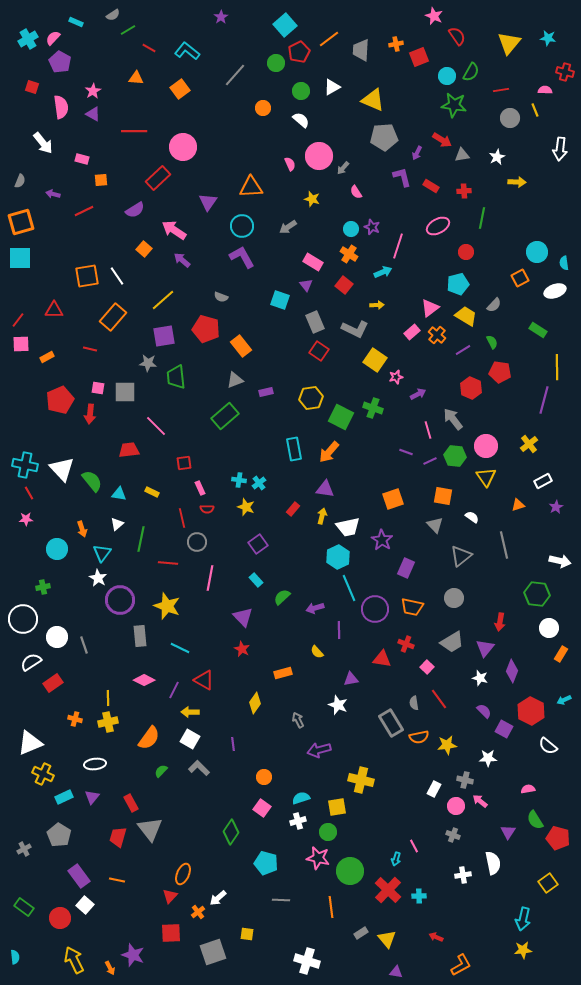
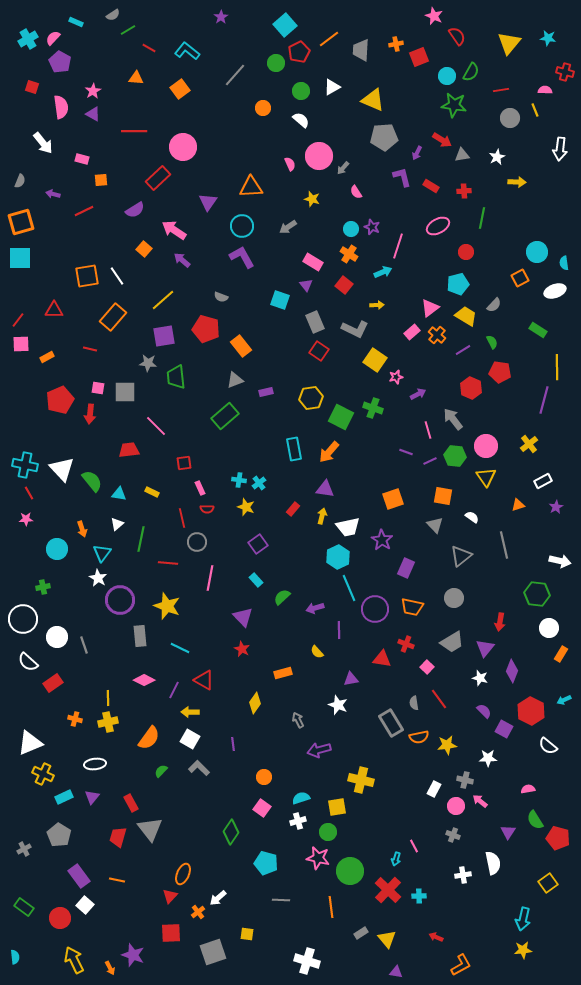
white semicircle at (31, 662): moved 3 px left; rotated 105 degrees counterclockwise
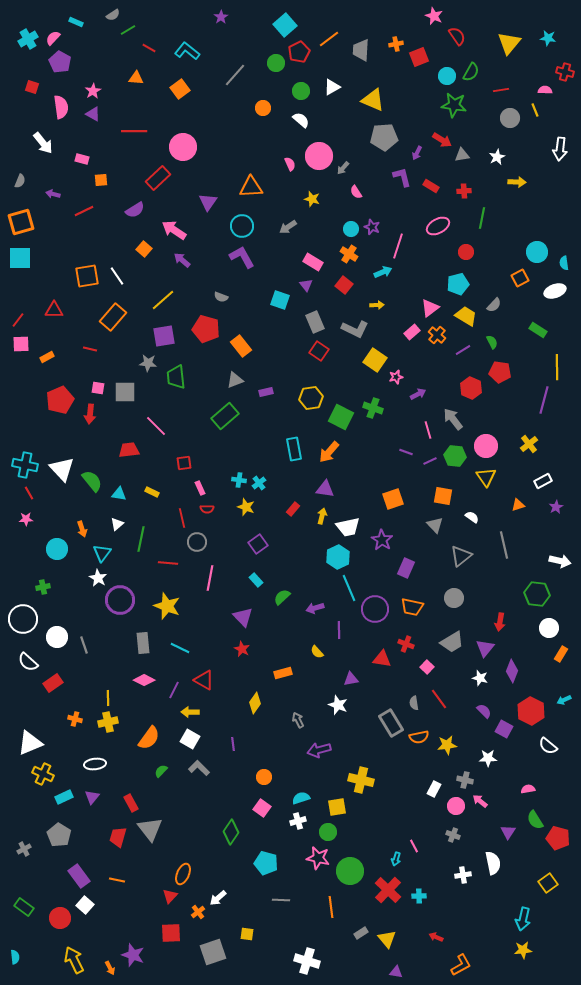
gray rectangle at (140, 636): moved 3 px right, 7 px down
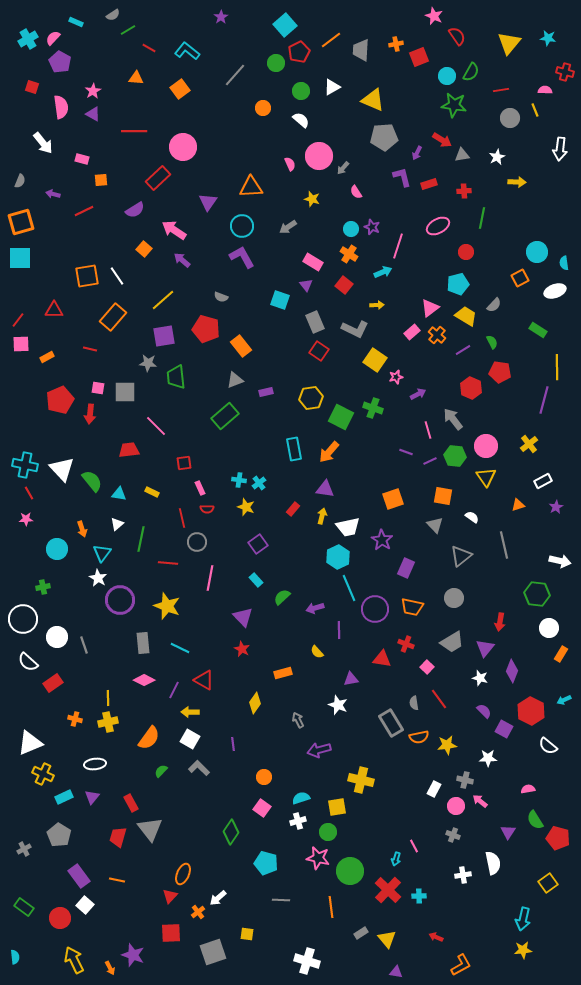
orange line at (329, 39): moved 2 px right, 1 px down
red rectangle at (431, 186): moved 2 px left, 2 px up; rotated 49 degrees counterclockwise
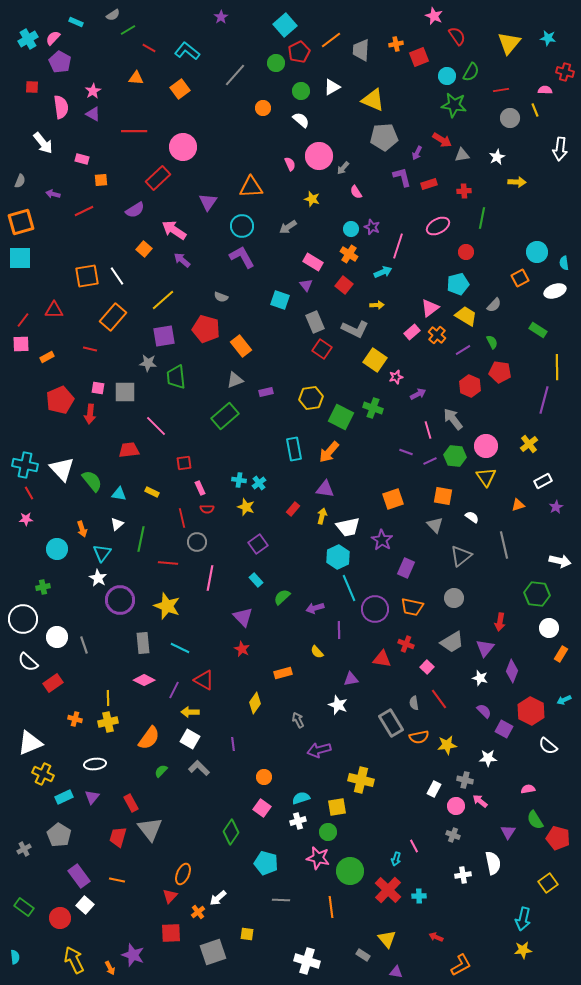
red square at (32, 87): rotated 16 degrees counterclockwise
red line at (18, 320): moved 5 px right
red square at (319, 351): moved 3 px right, 2 px up
red hexagon at (471, 388): moved 1 px left, 2 px up
gray rectangle at (361, 933): moved 2 px right, 22 px down; rotated 64 degrees clockwise
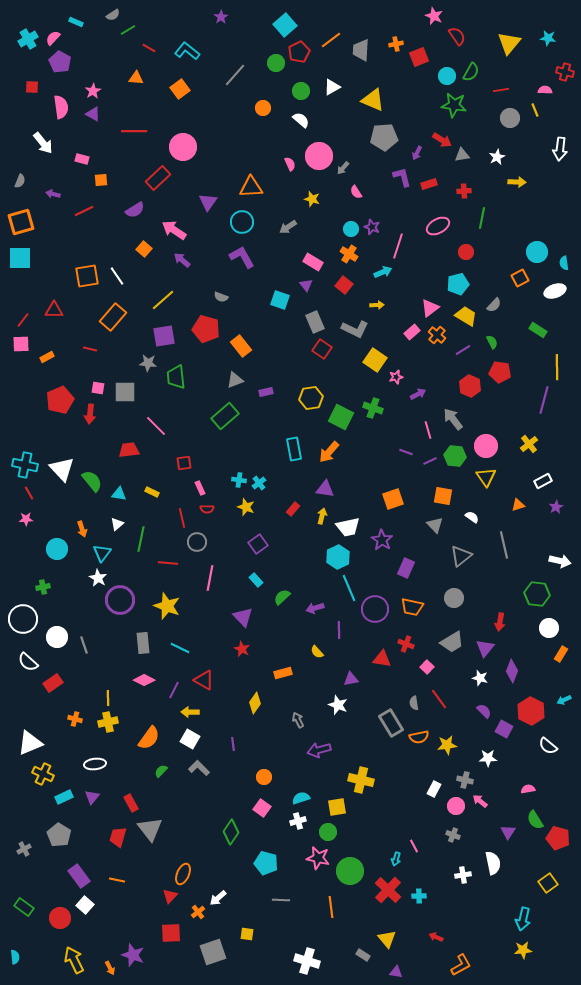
cyan circle at (242, 226): moved 4 px up
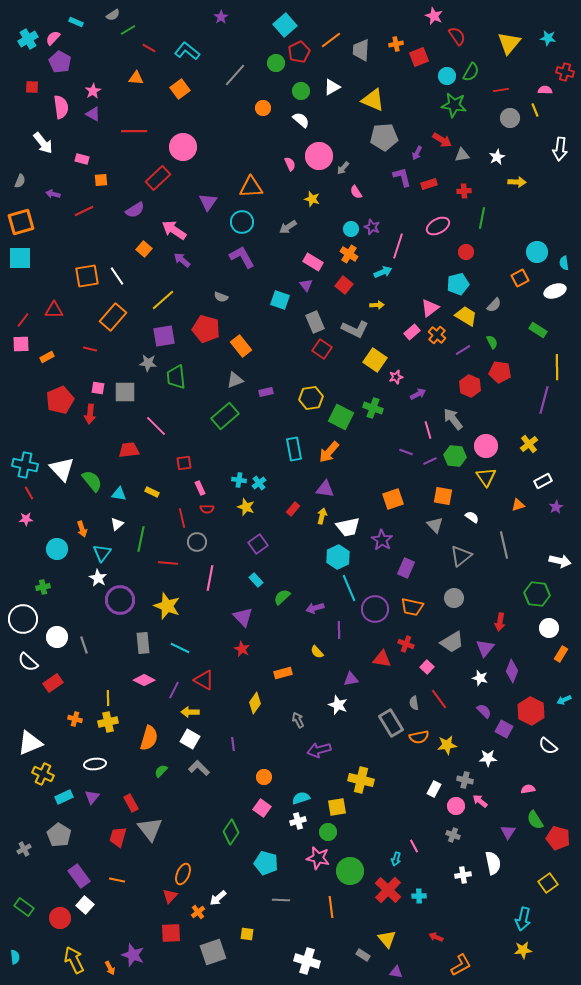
orange semicircle at (149, 738): rotated 20 degrees counterclockwise
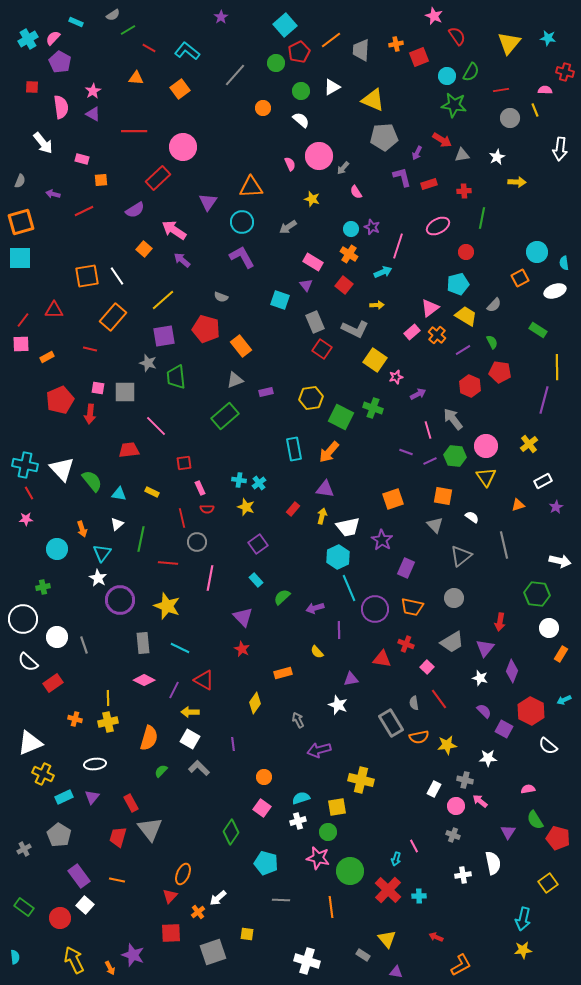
gray star at (148, 363): rotated 12 degrees clockwise
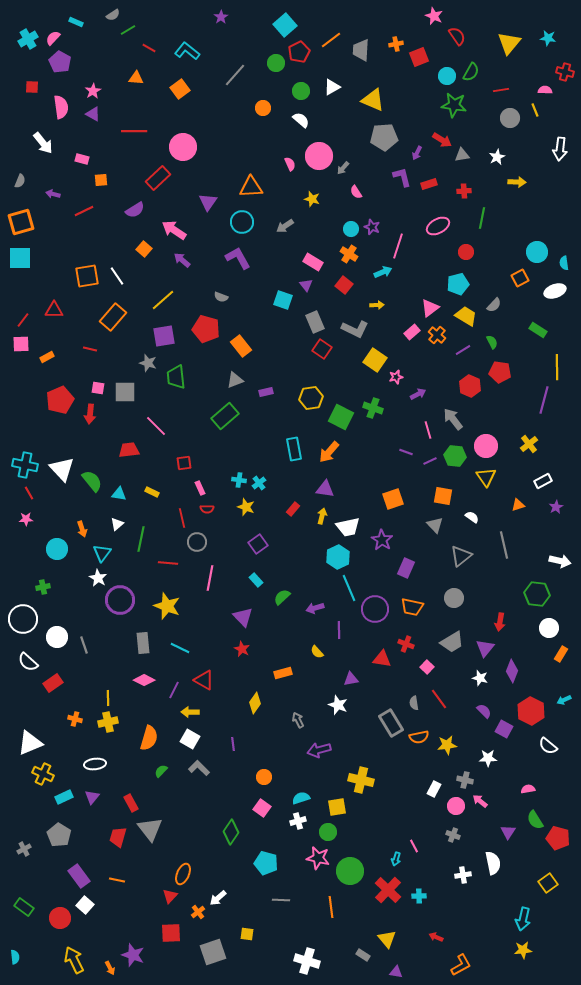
gray arrow at (288, 227): moved 3 px left, 1 px up
purple L-shape at (242, 257): moved 4 px left, 1 px down
cyan square at (280, 300): moved 3 px right
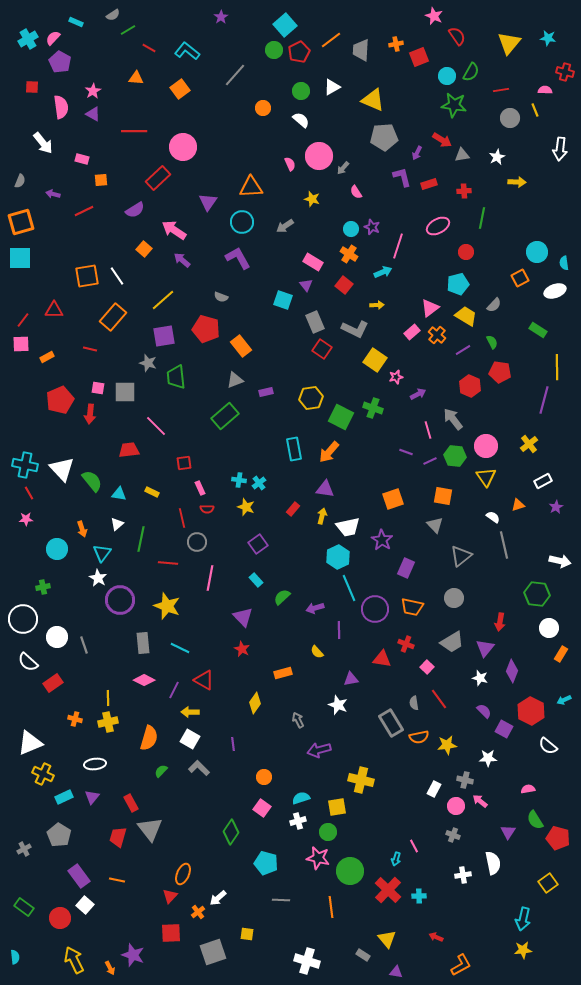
green circle at (276, 63): moved 2 px left, 13 px up
white semicircle at (472, 517): moved 21 px right
